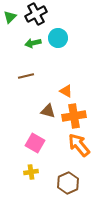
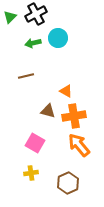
yellow cross: moved 1 px down
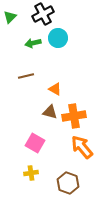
black cross: moved 7 px right
orange triangle: moved 11 px left, 2 px up
brown triangle: moved 2 px right, 1 px down
orange arrow: moved 3 px right, 2 px down
brown hexagon: rotated 15 degrees counterclockwise
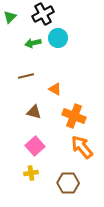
brown triangle: moved 16 px left
orange cross: rotated 30 degrees clockwise
pink square: moved 3 px down; rotated 18 degrees clockwise
brown hexagon: rotated 20 degrees counterclockwise
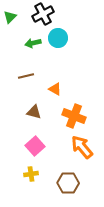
yellow cross: moved 1 px down
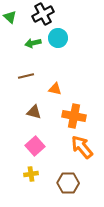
green triangle: rotated 32 degrees counterclockwise
orange triangle: rotated 16 degrees counterclockwise
orange cross: rotated 10 degrees counterclockwise
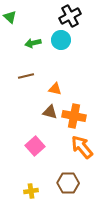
black cross: moved 27 px right, 2 px down
cyan circle: moved 3 px right, 2 px down
brown triangle: moved 16 px right
yellow cross: moved 17 px down
